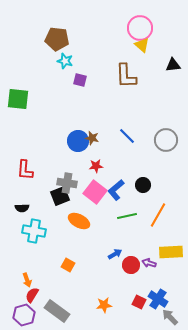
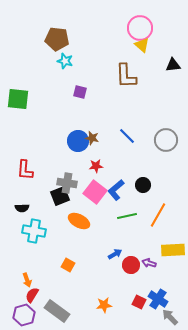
purple square: moved 12 px down
yellow rectangle: moved 2 px right, 2 px up
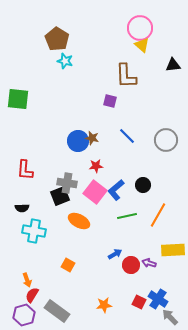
brown pentagon: rotated 25 degrees clockwise
purple square: moved 30 px right, 9 px down
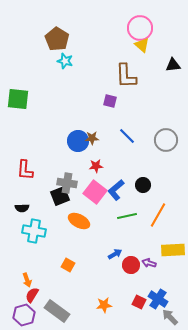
brown star: rotated 16 degrees counterclockwise
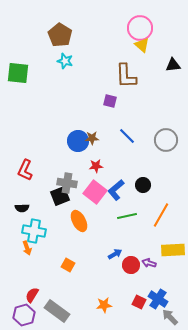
brown pentagon: moved 3 px right, 4 px up
green square: moved 26 px up
red L-shape: rotated 20 degrees clockwise
orange line: moved 3 px right
orange ellipse: rotated 35 degrees clockwise
orange arrow: moved 32 px up
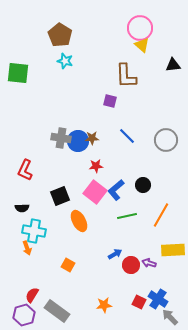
gray cross: moved 6 px left, 45 px up
